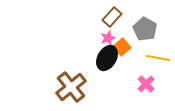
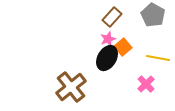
gray pentagon: moved 8 px right, 14 px up
pink star: moved 1 px down
orange square: moved 1 px right
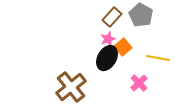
gray pentagon: moved 12 px left
pink cross: moved 7 px left, 1 px up
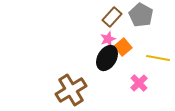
brown cross: moved 3 px down; rotated 8 degrees clockwise
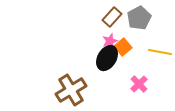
gray pentagon: moved 2 px left, 3 px down; rotated 15 degrees clockwise
pink star: moved 2 px right, 2 px down
yellow line: moved 2 px right, 6 px up
pink cross: moved 1 px down
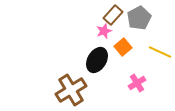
brown rectangle: moved 1 px right, 2 px up
pink star: moved 6 px left, 10 px up
yellow line: rotated 15 degrees clockwise
black ellipse: moved 10 px left, 2 px down
pink cross: moved 2 px left, 1 px up; rotated 12 degrees clockwise
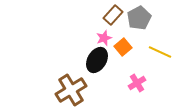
pink star: moved 7 px down
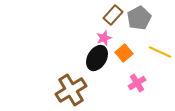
orange square: moved 1 px right, 6 px down
black ellipse: moved 2 px up
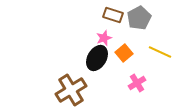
brown rectangle: rotated 66 degrees clockwise
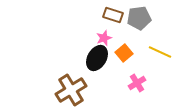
gray pentagon: rotated 20 degrees clockwise
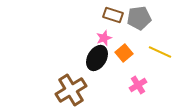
pink cross: moved 1 px right, 2 px down
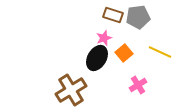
gray pentagon: moved 1 px left, 1 px up
